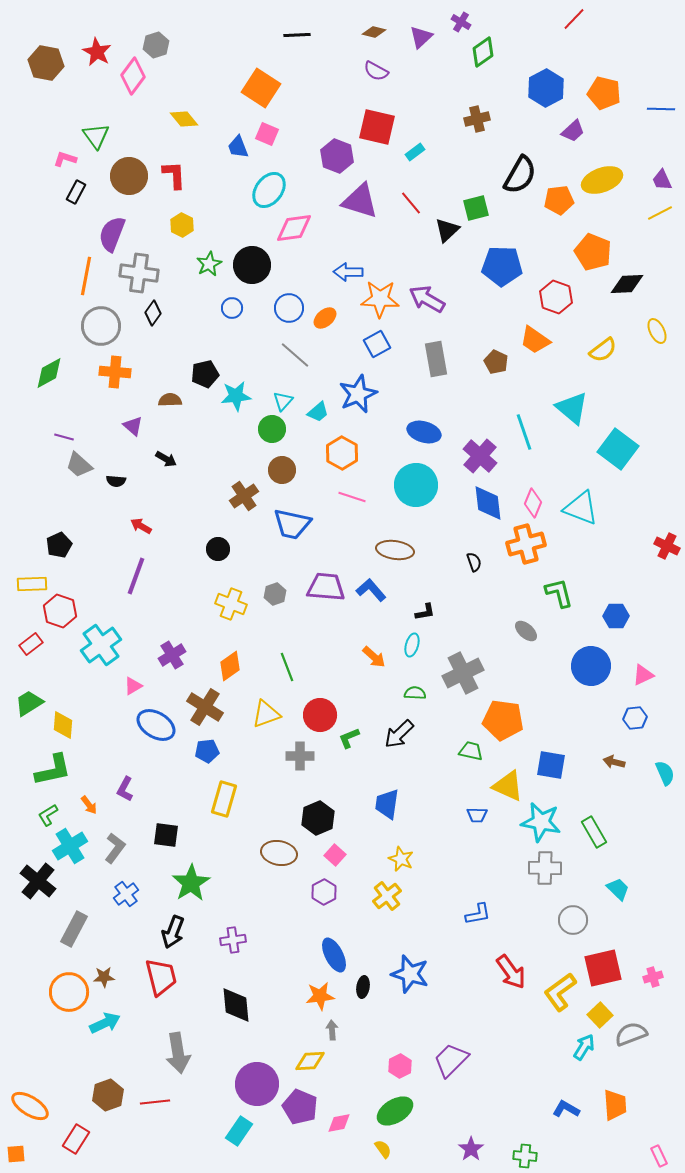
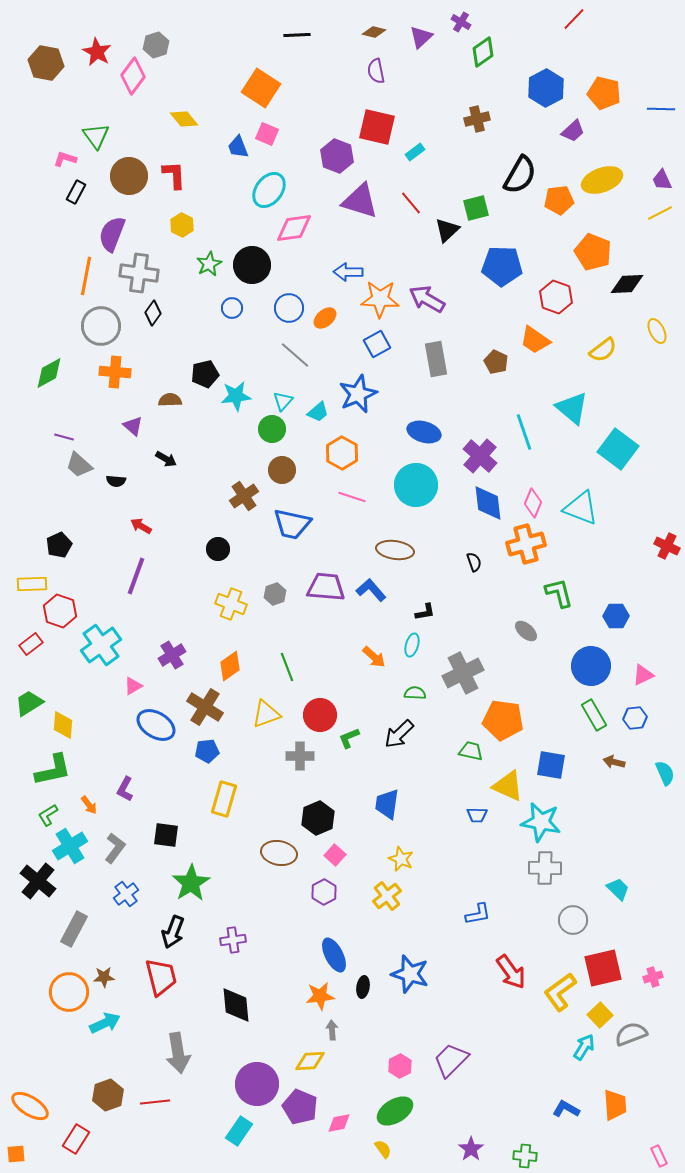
purple semicircle at (376, 71): rotated 50 degrees clockwise
green rectangle at (594, 832): moved 117 px up
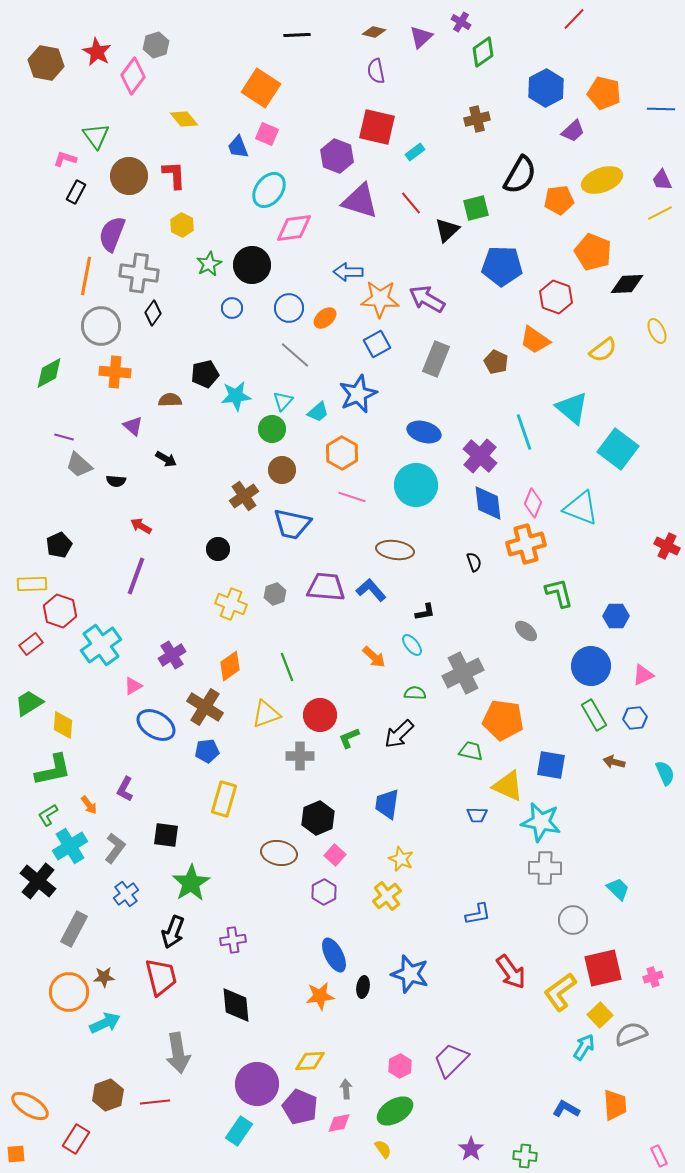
gray rectangle at (436, 359): rotated 32 degrees clockwise
cyan ellipse at (412, 645): rotated 55 degrees counterclockwise
gray arrow at (332, 1030): moved 14 px right, 59 px down
